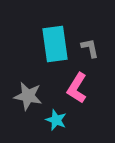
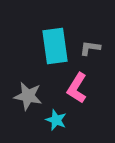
cyan rectangle: moved 2 px down
gray L-shape: rotated 70 degrees counterclockwise
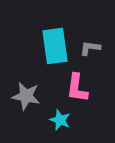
pink L-shape: rotated 24 degrees counterclockwise
gray star: moved 2 px left
cyan star: moved 4 px right
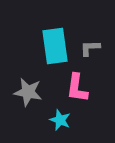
gray L-shape: rotated 10 degrees counterclockwise
gray star: moved 2 px right, 4 px up
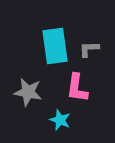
gray L-shape: moved 1 px left, 1 px down
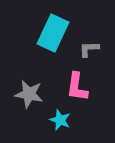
cyan rectangle: moved 2 px left, 13 px up; rotated 33 degrees clockwise
pink L-shape: moved 1 px up
gray star: moved 1 px right, 2 px down
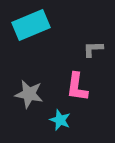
cyan rectangle: moved 22 px left, 8 px up; rotated 42 degrees clockwise
gray L-shape: moved 4 px right
